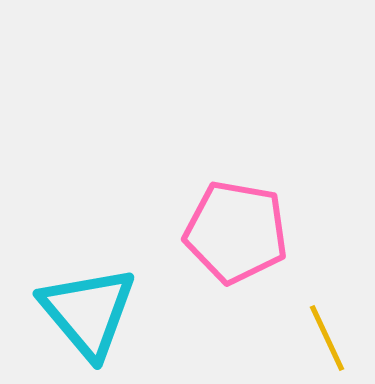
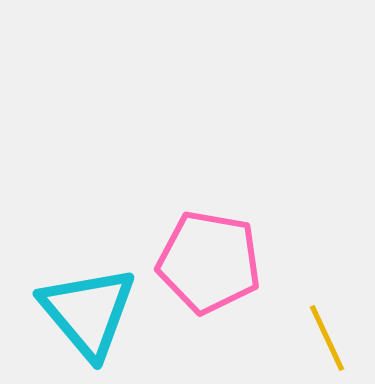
pink pentagon: moved 27 px left, 30 px down
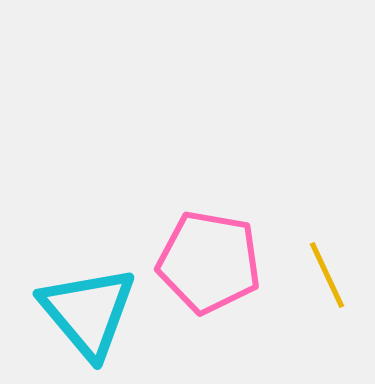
yellow line: moved 63 px up
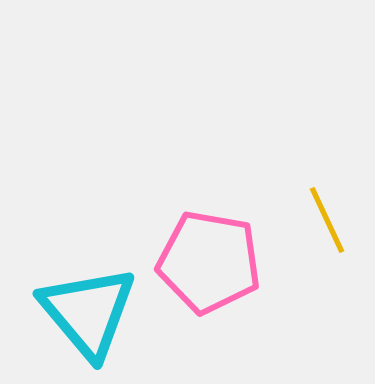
yellow line: moved 55 px up
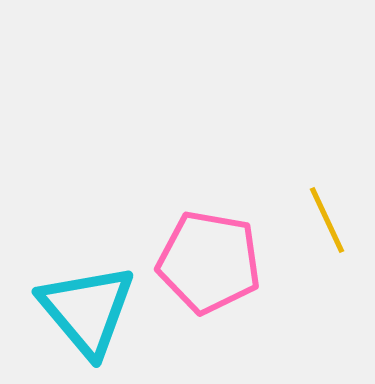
cyan triangle: moved 1 px left, 2 px up
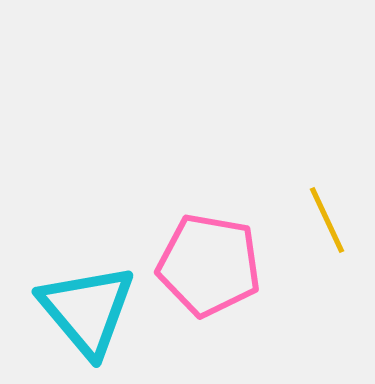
pink pentagon: moved 3 px down
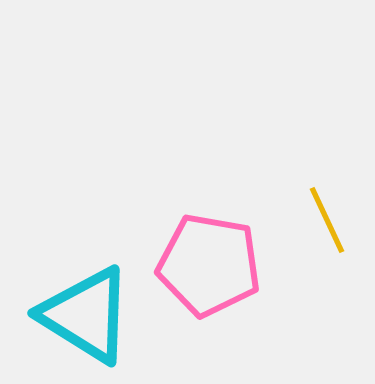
cyan triangle: moved 1 px left, 5 px down; rotated 18 degrees counterclockwise
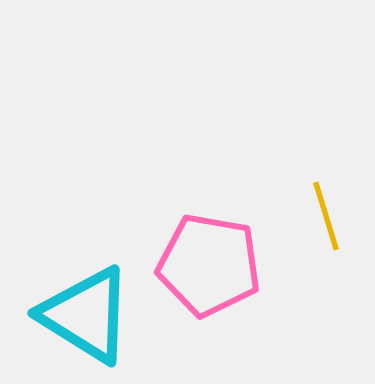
yellow line: moved 1 px left, 4 px up; rotated 8 degrees clockwise
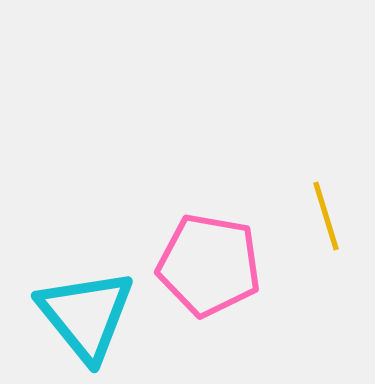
cyan triangle: rotated 19 degrees clockwise
